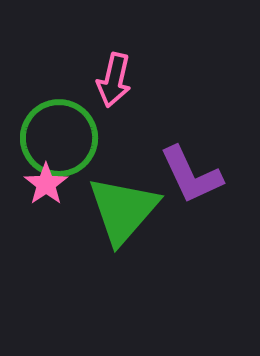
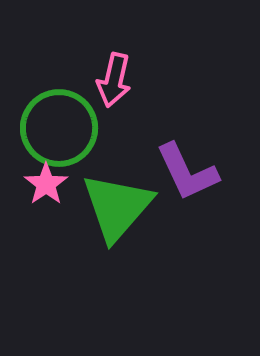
green circle: moved 10 px up
purple L-shape: moved 4 px left, 3 px up
green triangle: moved 6 px left, 3 px up
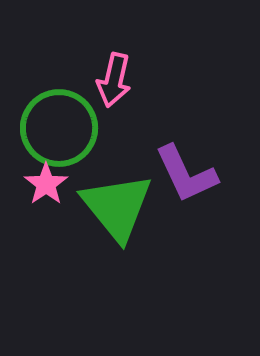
purple L-shape: moved 1 px left, 2 px down
green triangle: rotated 20 degrees counterclockwise
